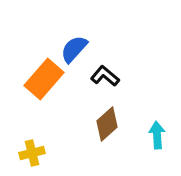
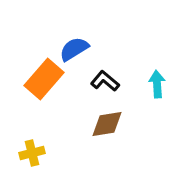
blue semicircle: rotated 16 degrees clockwise
black L-shape: moved 5 px down
brown diamond: rotated 32 degrees clockwise
cyan arrow: moved 51 px up
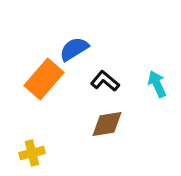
cyan arrow: rotated 20 degrees counterclockwise
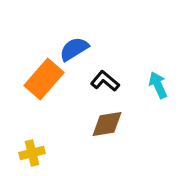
cyan arrow: moved 1 px right, 1 px down
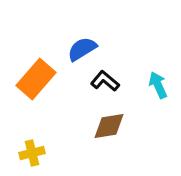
blue semicircle: moved 8 px right
orange rectangle: moved 8 px left
brown diamond: moved 2 px right, 2 px down
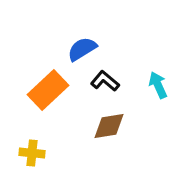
orange rectangle: moved 12 px right, 11 px down; rotated 6 degrees clockwise
yellow cross: rotated 20 degrees clockwise
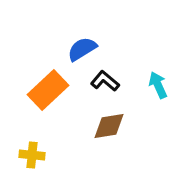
yellow cross: moved 2 px down
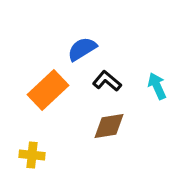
black L-shape: moved 2 px right
cyan arrow: moved 1 px left, 1 px down
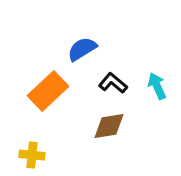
black L-shape: moved 6 px right, 2 px down
orange rectangle: moved 1 px down
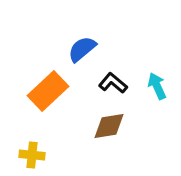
blue semicircle: rotated 8 degrees counterclockwise
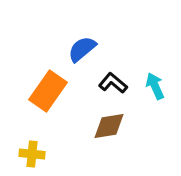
cyan arrow: moved 2 px left
orange rectangle: rotated 12 degrees counterclockwise
yellow cross: moved 1 px up
